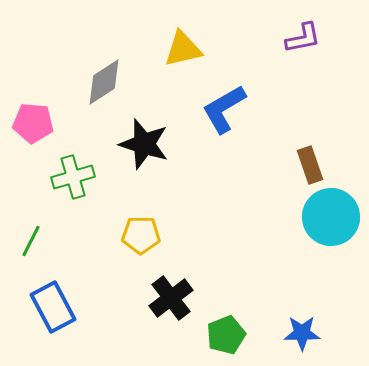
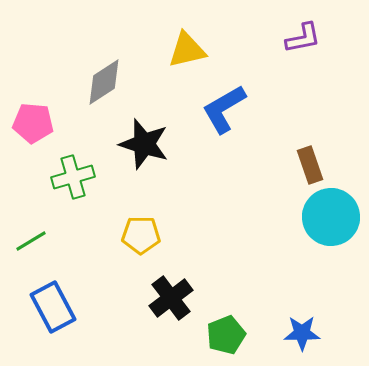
yellow triangle: moved 4 px right, 1 px down
green line: rotated 32 degrees clockwise
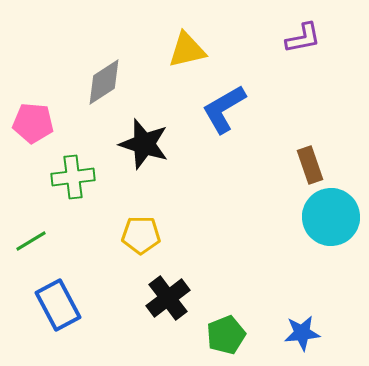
green cross: rotated 9 degrees clockwise
black cross: moved 3 px left
blue rectangle: moved 5 px right, 2 px up
blue star: rotated 6 degrees counterclockwise
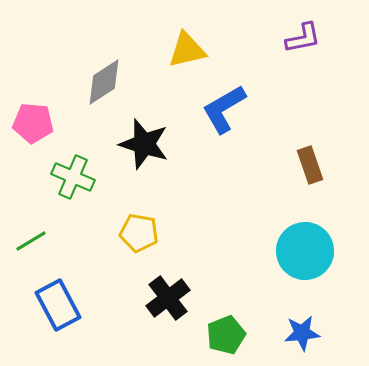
green cross: rotated 30 degrees clockwise
cyan circle: moved 26 px left, 34 px down
yellow pentagon: moved 2 px left, 2 px up; rotated 9 degrees clockwise
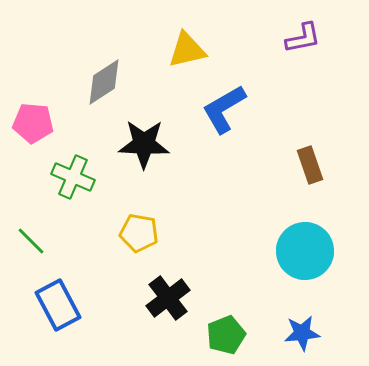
black star: rotated 15 degrees counterclockwise
green line: rotated 76 degrees clockwise
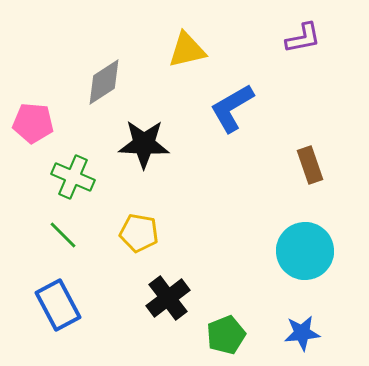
blue L-shape: moved 8 px right, 1 px up
green line: moved 32 px right, 6 px up
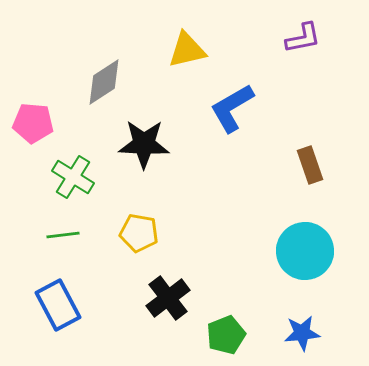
green cross: rotated 9 degrees clockwise
green line: rotated 52 degrees counterclockwise
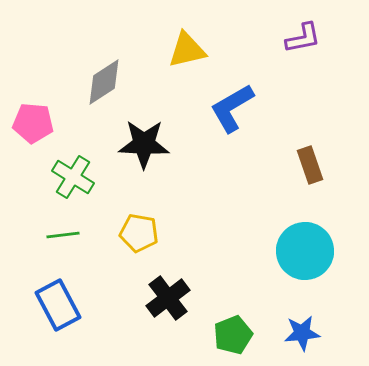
green pentagon: moved 7 px right
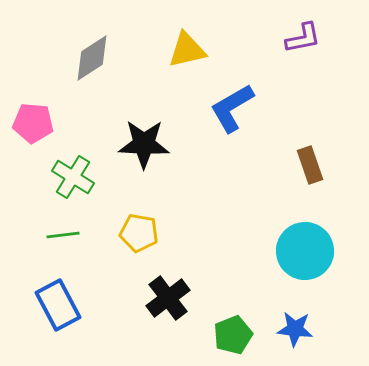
gray diamond: moved 12 px left, 24 px up
blue star: moved 7 px left, 4 px up; rotated 12 degrees clockwise
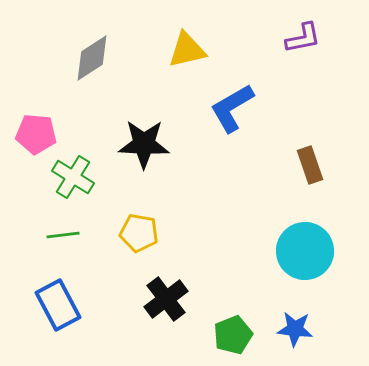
pink pentagon: moved 3 px right, 11 px down
black cross: moved 2 px left, 1 px down
